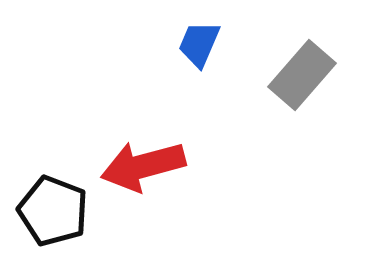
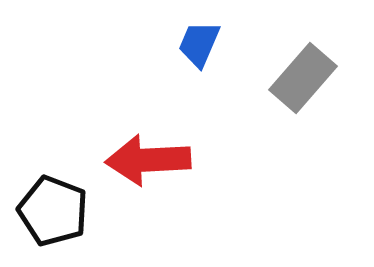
gray rectangle: moved 1 px right, 3 px down
red arrow: moved 5 px right, 6 px up; rotated 12 degrees clockwise
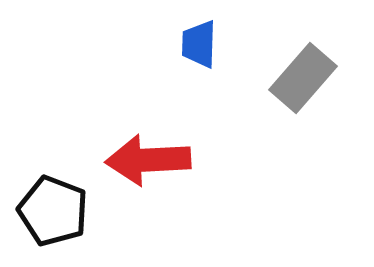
blue trapezoid: rotated 21 degrees counterclockwise
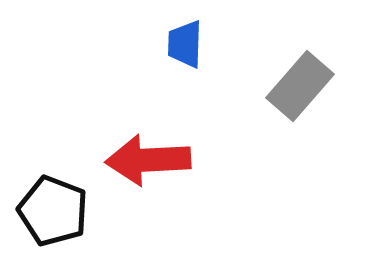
blue trapezoid: moved 14 px left
gray rectangle: moved 3 px left, 8 px down
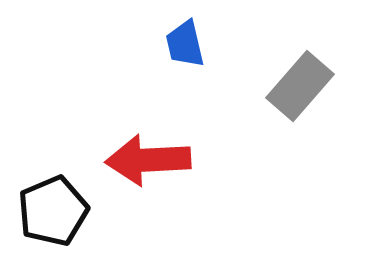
blue trapezoid: rotated 15 degrees counterclockwise
black pentagon: rotated 28 degrees clockwise
